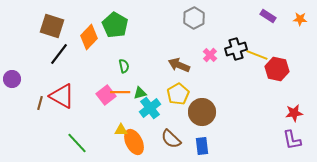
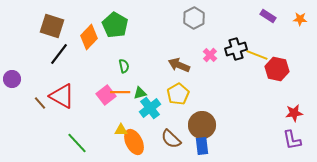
brown line: rotated 56 degrees counterclockwise
brown circle: moved 13 px down
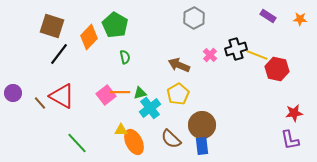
green semicircle: moved 1 px right, 9 px up
purple circle: moved 1 px right, 14 px down
purple L-shape: moved 2 px left
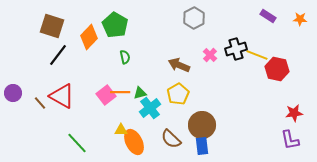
black line: moved 1 px left, 1 px down
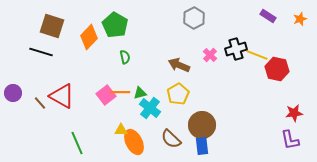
orange star: rotated 24 degrees counterclockwise
black line: moved 17 px left, 3 px up; rotated 70 degrees clockwise
cyan cross: rotated 15 degrees counterclockwise
green line: rotated 20 degrees clockwise
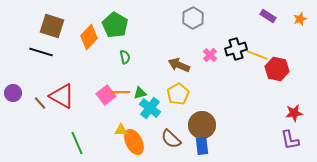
gray hexagon: moved 1 px left
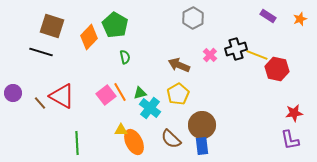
orange line: rotated 60 degrees clockwise
green line: rotated 20 degrees clockwise
